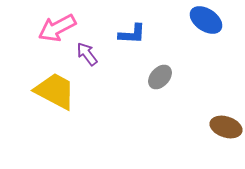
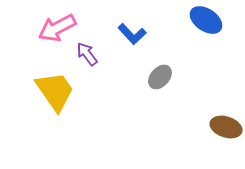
blue L-shape: rotated 44 degrees clockwise
yellow trapezoid: rotated 27 degrees clockwise
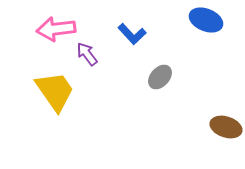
blue ellipse: rotated 12 degrees counterclockwise
pink arrow: moved 1 px left, 1 px down; rotated 21 degrees clockwise
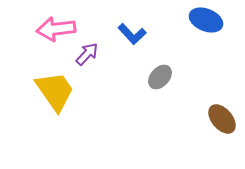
purple arrow: rotated 80 degrees clockwise
brown ellipse: moved 4 px left, 8 px up; rotated 32 degrees clockwise
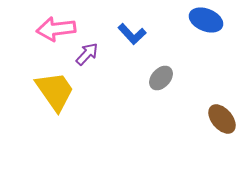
gray ellipse: moved 1 px right, 1 px down
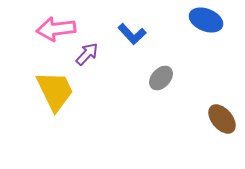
yellow trapezoid: rotated 9 degrees clockwise
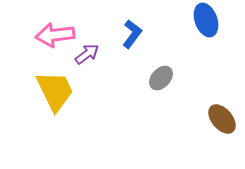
blue ellipse: rotated 48 degrees clockwise
pink arrow: moved 1 px left, 6 px down
blue L-shape: rotated 100 degrees counterclockwise
purple arrow: rotated 10 degrees clockwise
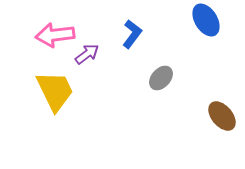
blue ellipse: rotated 12 degrees counterclockwise
brown ellipse: moved 3 px up
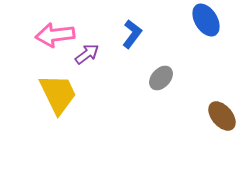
yellow trapezoid: moved 3 px right, 3 px down
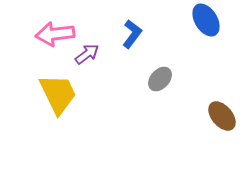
pink arrow: moved 1 px up
gray ellipse: moved 1 px left, 1 px down
